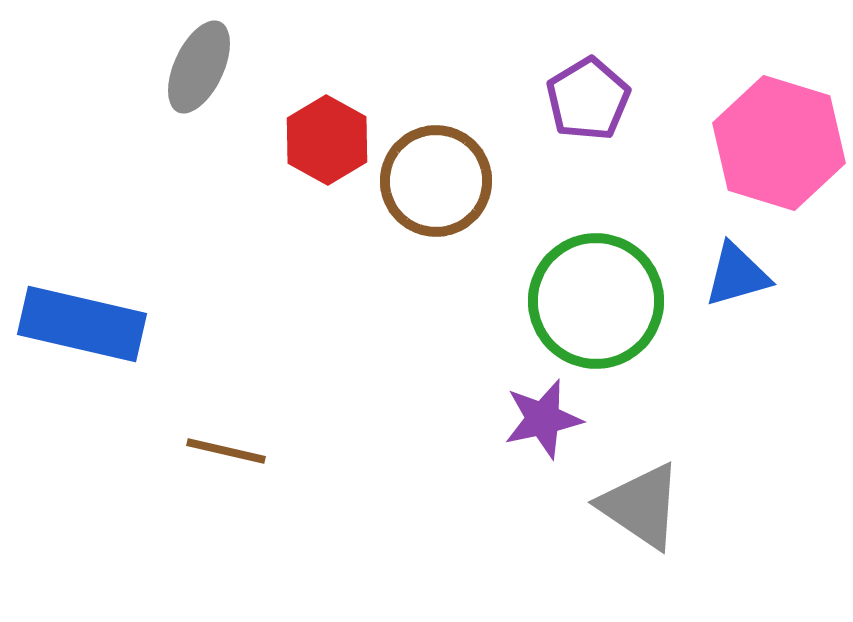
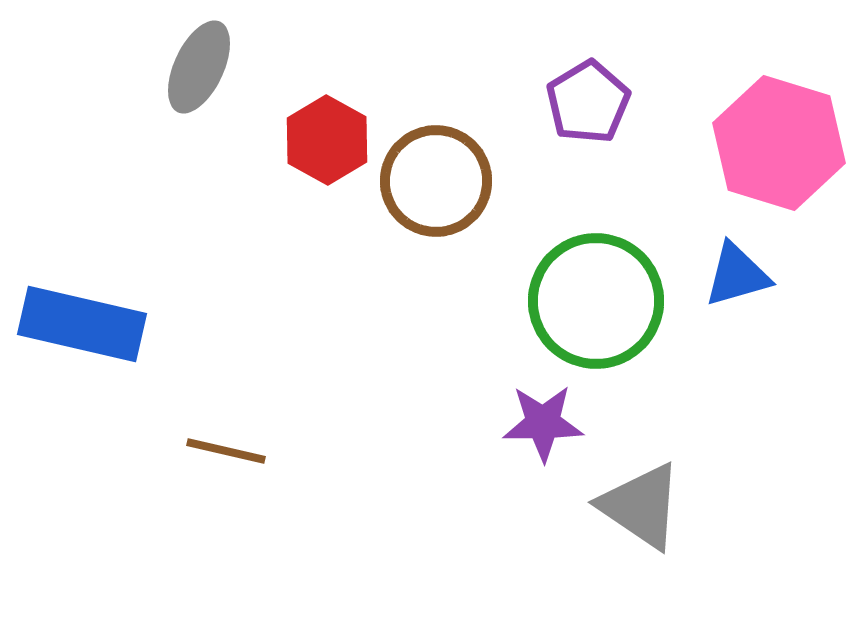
purple pentagon: moved 3 px down
purple star: moved 4 px down; rotated 12 degrees clockwise
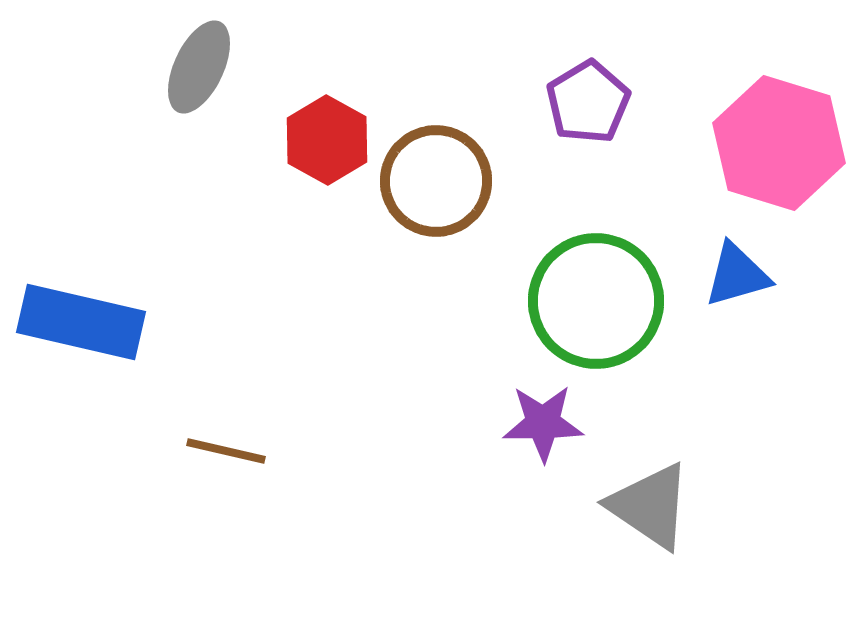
blue rectangle: moved 1 px left, 2 px up
gray triangle: moved 9 px right
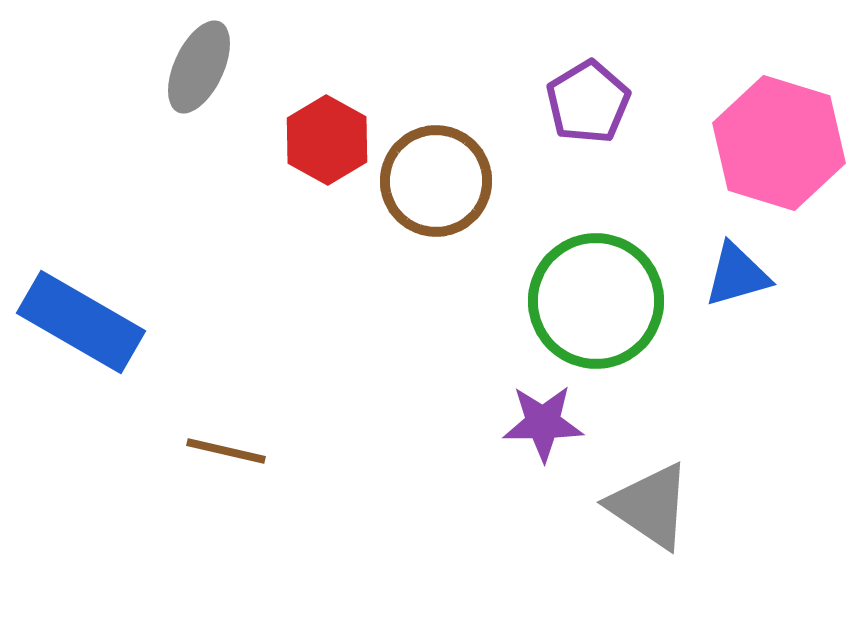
blue rectangle: rotated 17 degrees clockwise
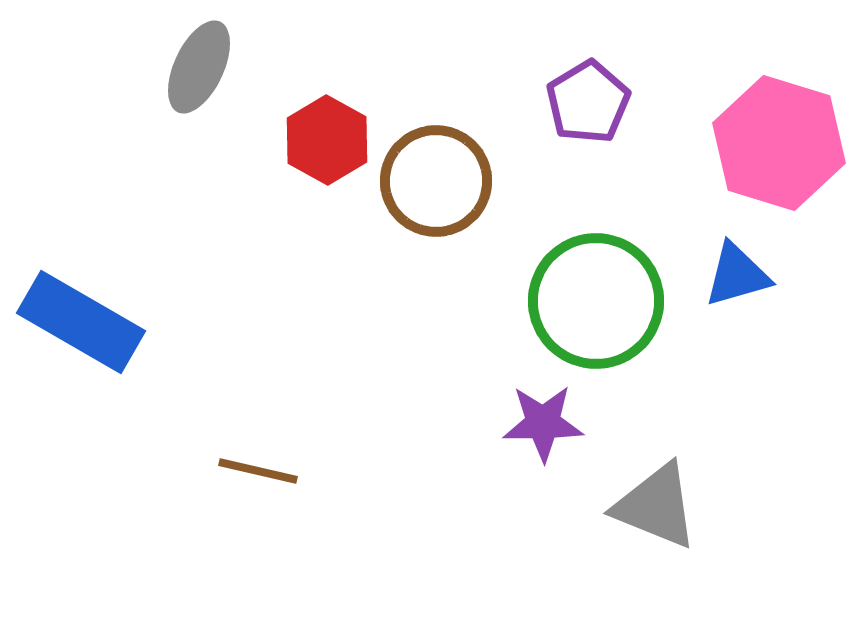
brown line: moved 32 px right, 20 px down
gray triangle: moved 6 px right; rotated 12 degrees counterclockwise
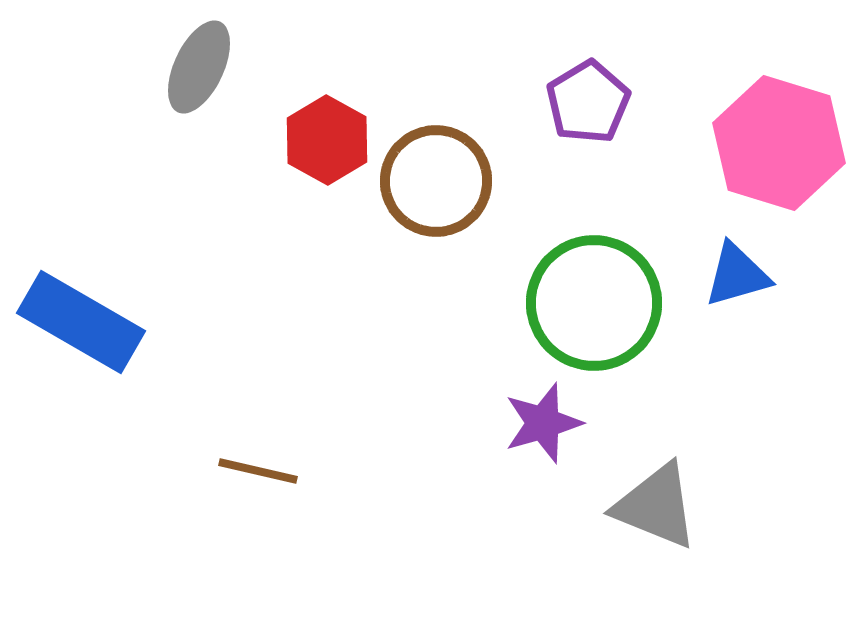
green circle: moved 2 px left, 2 px down
purple star: rotated 16 degrees counterclockwise
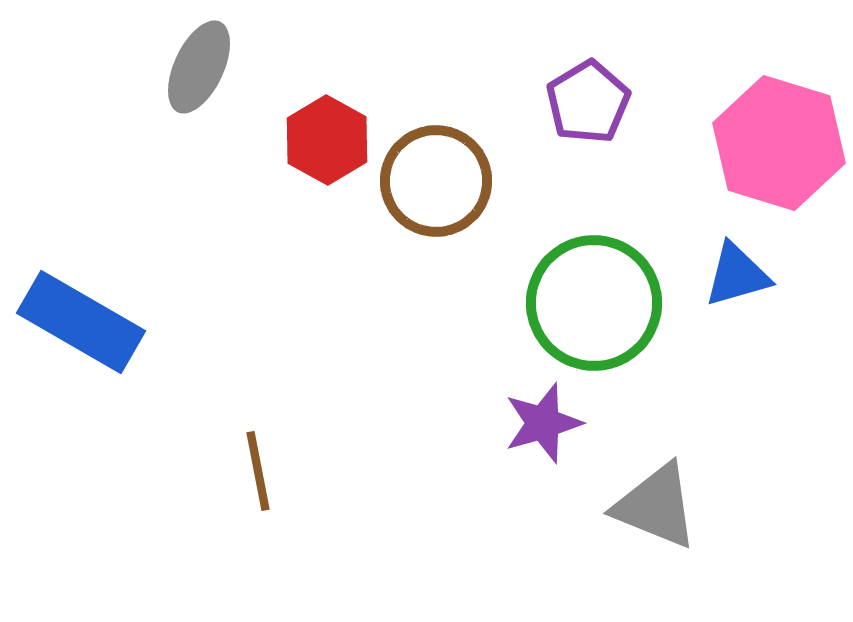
brown line: rotated 66 degrees clockwise
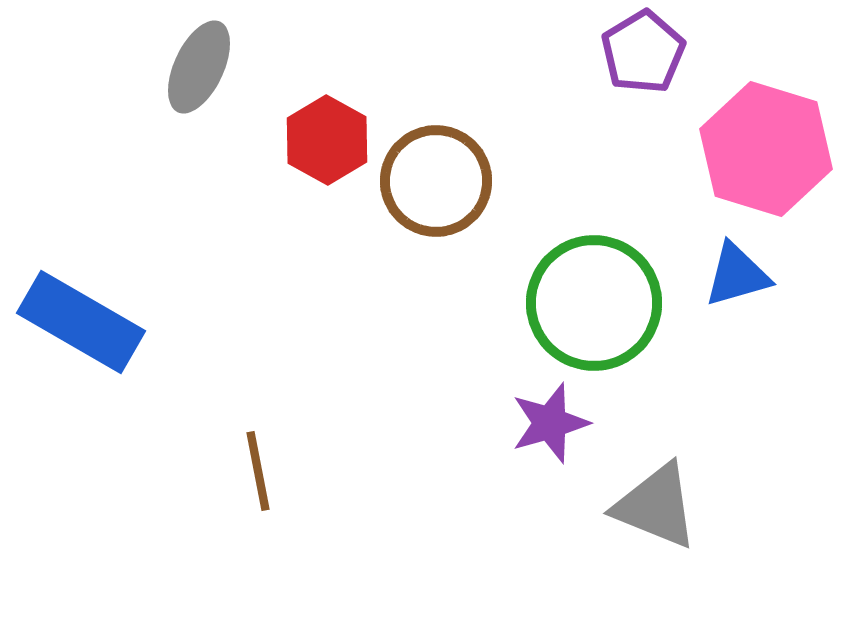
purple pentagon: moved 55 px right, 50 px up
pink hexagon: moved 13 px left, 6 px down
purple star: moved 7 px right
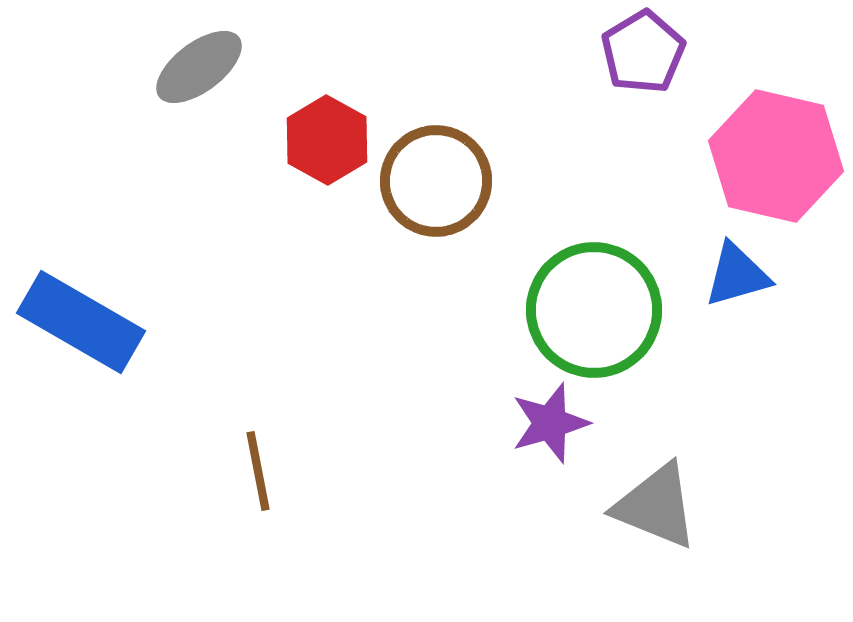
gray ellipse: rotated 28 degrees clockwise
pink hexagon: moved 10 px right, 7 px down; rotated 4 degrees counterclockwise
green circle: moved 7 px down
